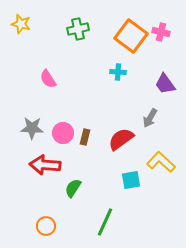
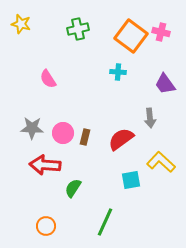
gray arrow: rotated 36 degrees counterclockwise
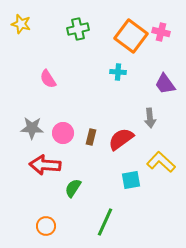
brown rectangle: moved 6 px right
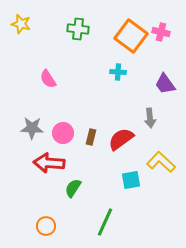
green cross: rotated 20 degrees clockwise
red arrow: moved 4 px right, 2 px up
